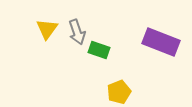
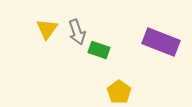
yellow pentagon: rotated 15 degrees counterclockwise
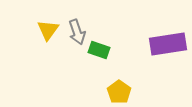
yellow triangle: moved 1 px right, 1 px down
purple rectangle: moved 7 px right, 2 px down; rotated 30 degrees counterclockwise
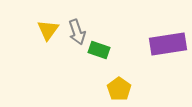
yellow pentagon: moved 3 px up
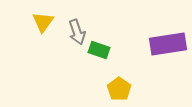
yellow triangle: moved 5 px left, 8 px up
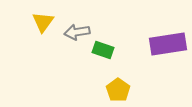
gray arrow: rotated 100 degrees clockwise
green rectangle: moved 4 px right
yellow pentagon: moved 1 px left, 1 px down
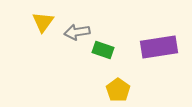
purple rectangle: moved 9 px left, 3 px down
